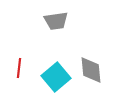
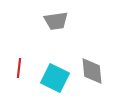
gray diamond: moved 1 px right, 1 px down
cyan square: moved 1 px left, 1 px down; rotated 24 degrees counterclockwise
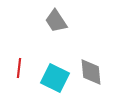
gray trapezoid: rotated 65 degrees clockwise
gray diamond: moved 1 px left, 1 px down
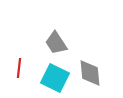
gray trapezoid: moved 22 px down
gray diamond: moved 1 px left, 1 px down
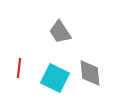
gray trapezoid: moved 4 px right, 11 px up
